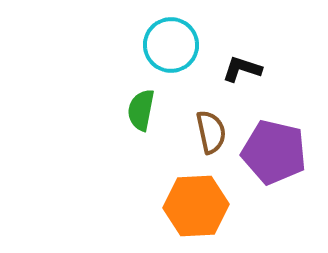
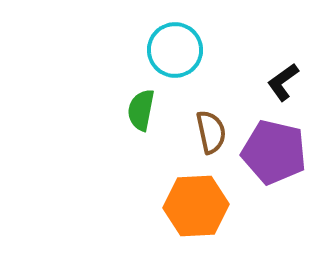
cyan circle: moved 4 px right, 5 px down
black L-shape: moved 41 px right, 13 px down; rotated 54 degrees counterclockwise
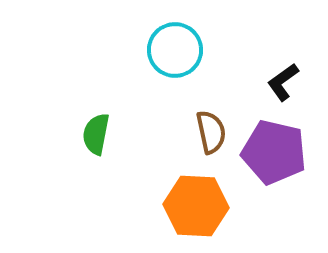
green semicircle: moved 45 px left, 24 px down
orange hexagon: rotated 6 degrees clockwise
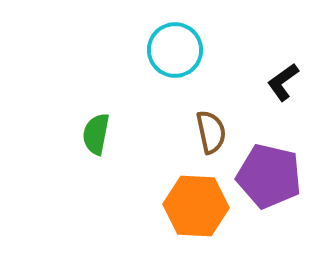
purple pentagon: moved 5 px left, 24 px down
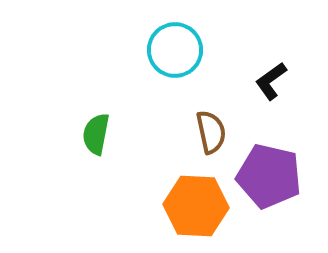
black L-shape: moved 12 px left, 1 px up
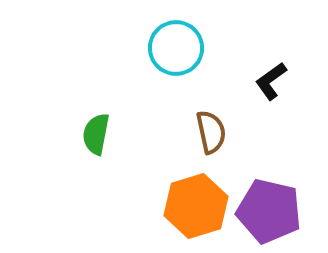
cyan circle: moved 1 px right, 2 px up
purple pentagon: moved 35 px down
orange hexagon: rotated 20 degrees counterclockwise
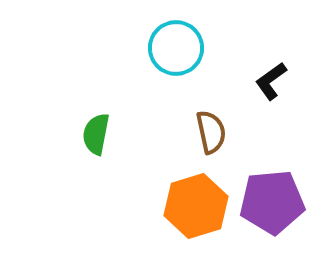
purple pentagon: moved 3 px right, 9 px up; rotated 18 degrees counterclockwise
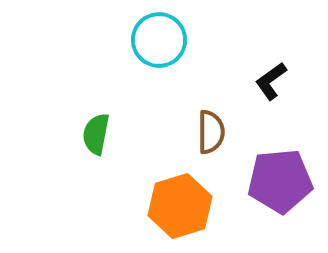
cyan circle: moved 17 px left, 8 px up
brown semicircle: rotated 12 degrees clockwise
purple pentagon: moved 8 px right, 21 px up
orange hexagon: moved 16 px left
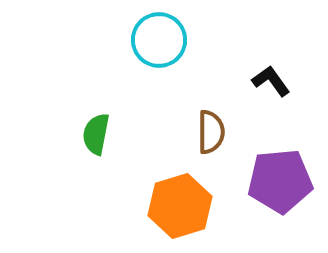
black L-shape: rotated 90 degrees clockwise
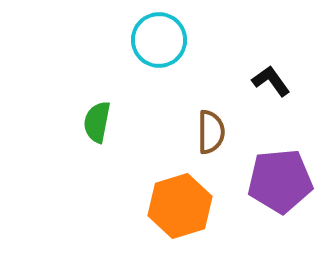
green semicircle: moved 1 px right, 12 px up
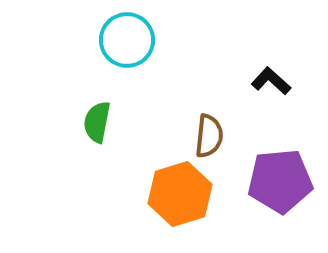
cyan circle: moved 32 px left
black L-shape: rotated 12 degrees counterclockwise
brown semicircle: moved 2 px left, 4 px down; rotated 6 degrees clockwise
orange hexagon: moved 12 px up
